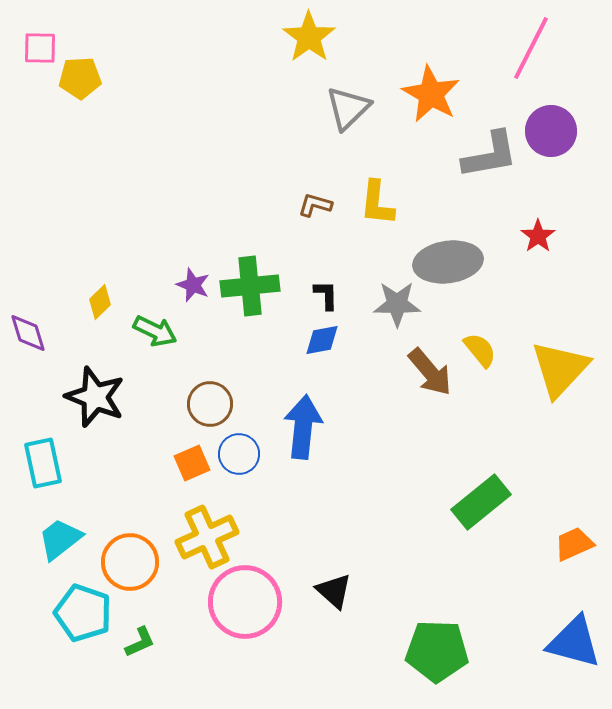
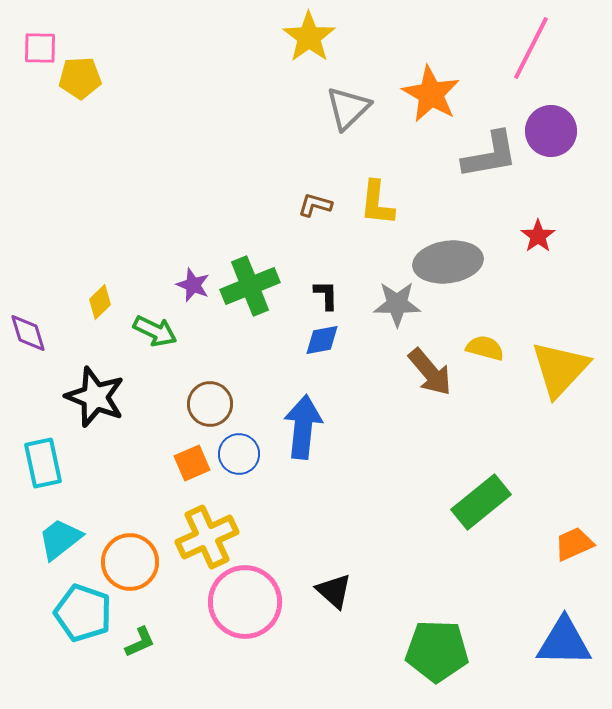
green cross: rotated 16 degrees counterclockwise
yellow semicircle: moved 5 px right, 2 px up; rotated 36 degrees counterclockwise
blue triangle: moved 10 px left; rotated 14 degrees counterclockwise
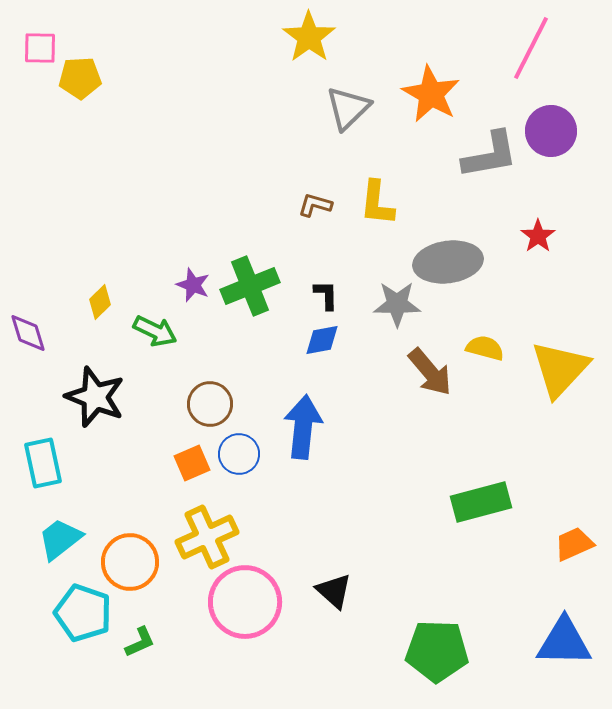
green rectangle: rotated 24 degrees clockwise
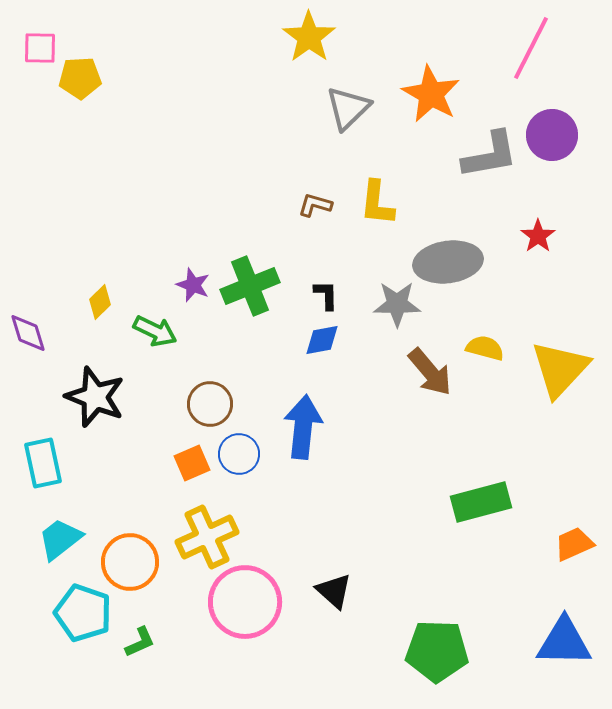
purple circle: moved 1 px right, 4 px down
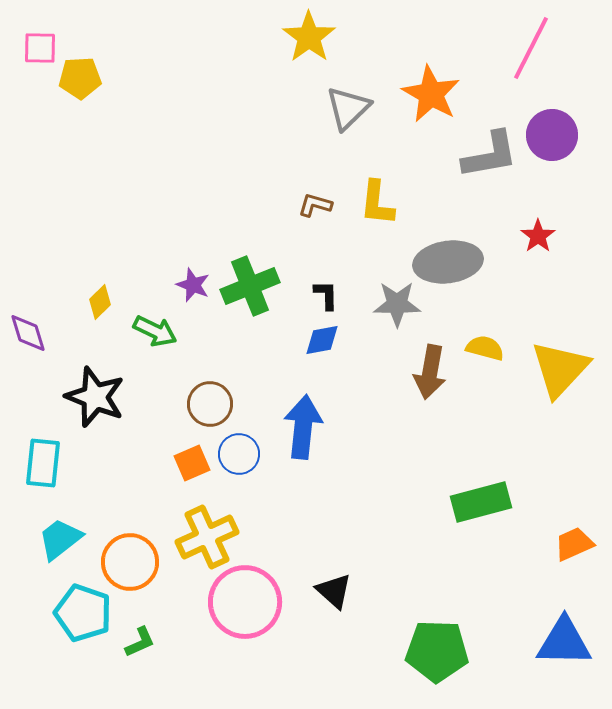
brown arrow: rotated 50 degrees clockwise
cyan rectangle: rotated 18 degrees clockwise
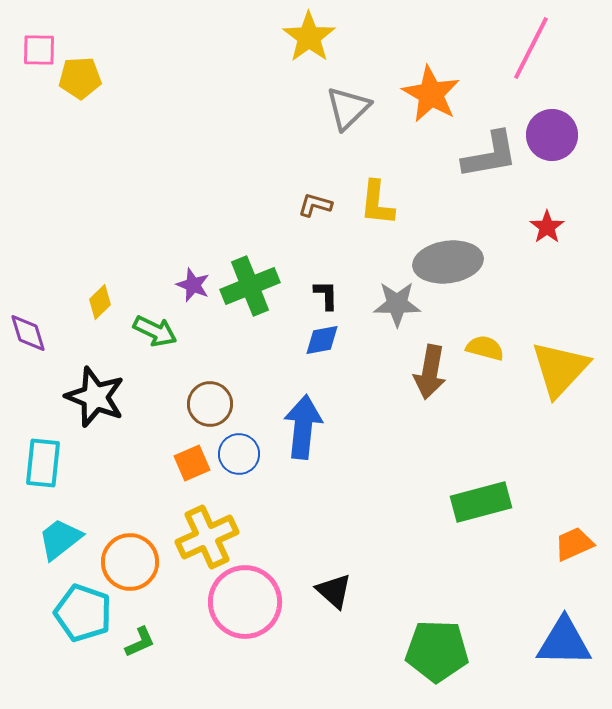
pink square: moved 1 px left, 2 px down
red star: moved 9 px right, 9 px up
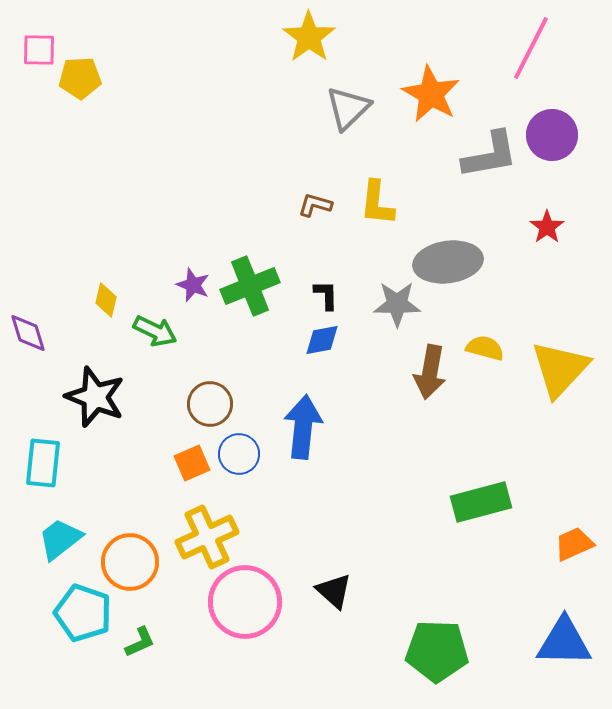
yellow diamond: moved 6 px right, 2 px up; rotated 32 degrees counterclockwise
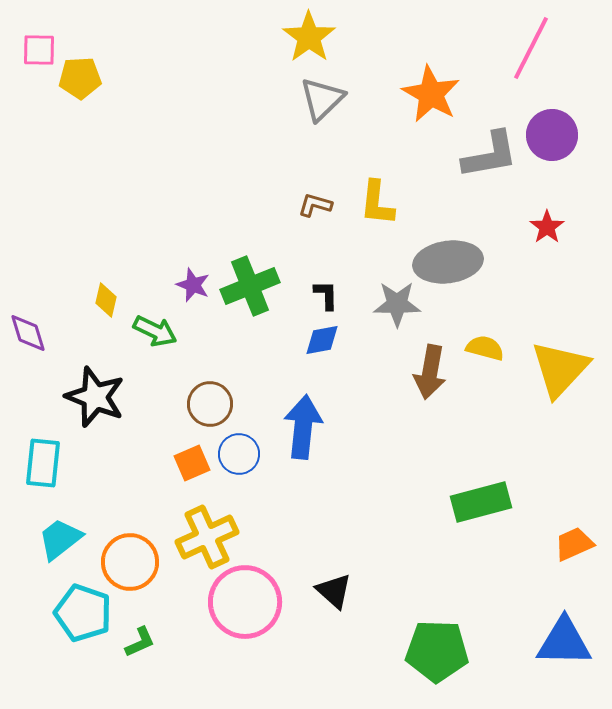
gray triangle: moved 26 px left, 9 px up
